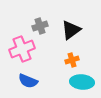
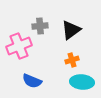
gray cross: rotated 14 degrees clockwise
pink cross: moved 3 px left, 3 px up
blue semicircle: moved 4 px right
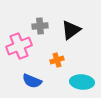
orange cross: moved 15 px left
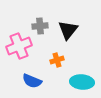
black triangle: moved 3 px left; rotated 15 degrees counterclockwise
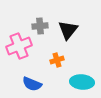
blue semicircle: moved 3 px down
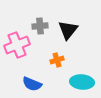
pink cross: moved 2 px left, 1 px up
